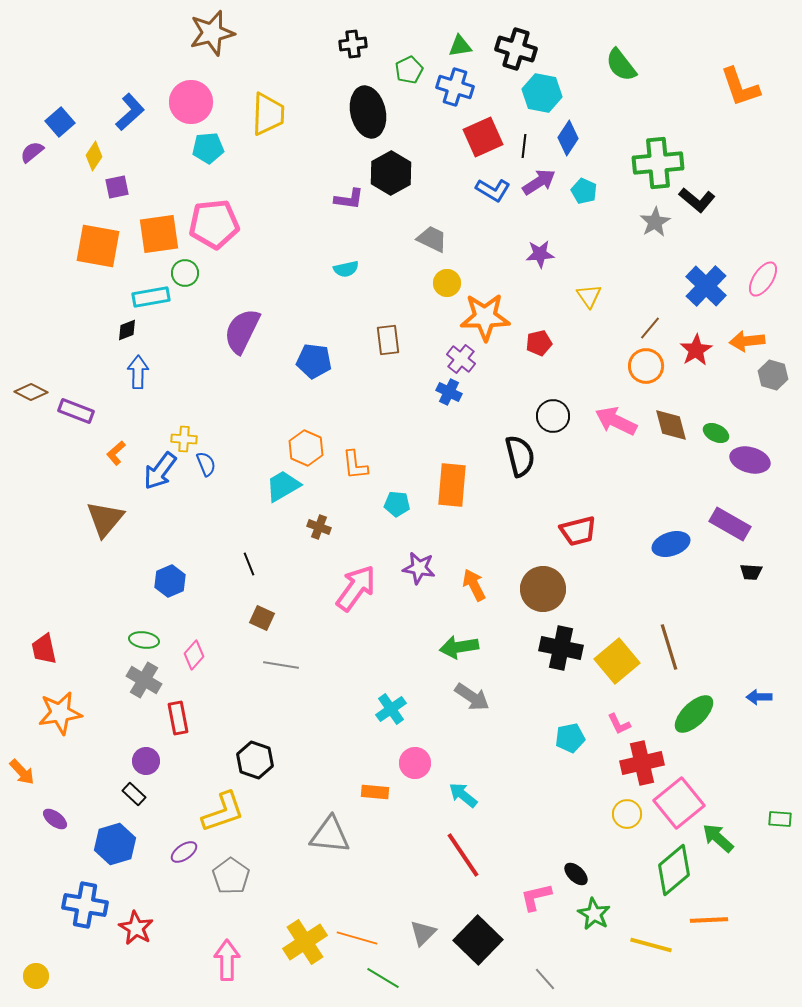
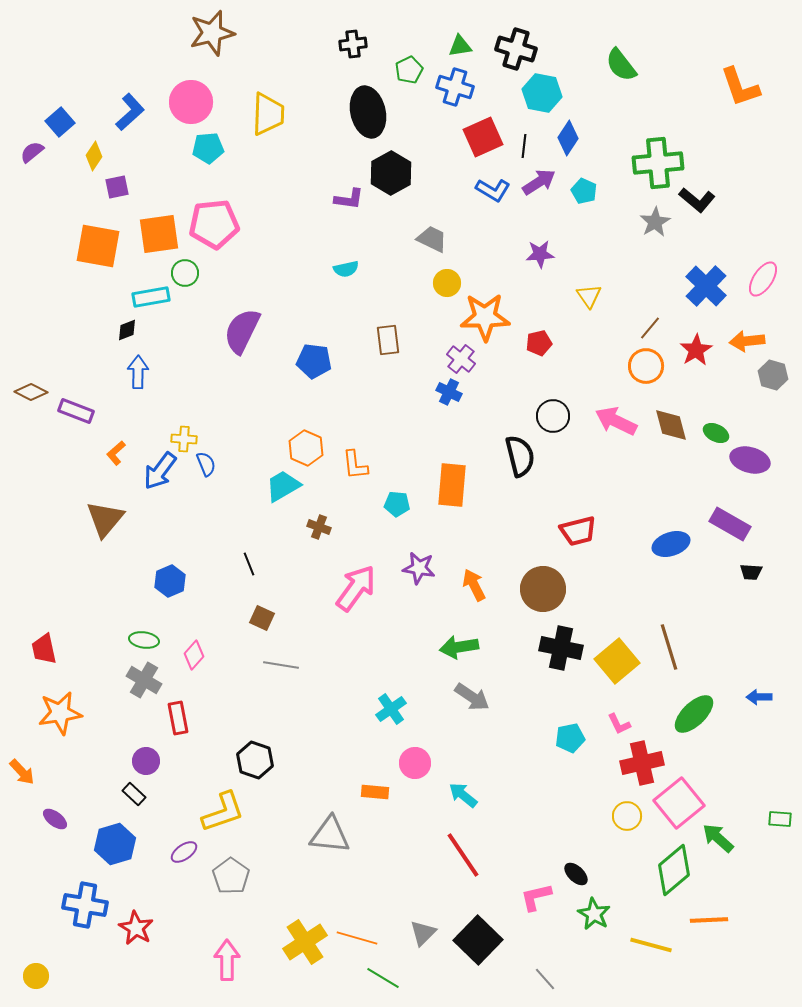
yellow circle at (627, 814): moved 2 px down
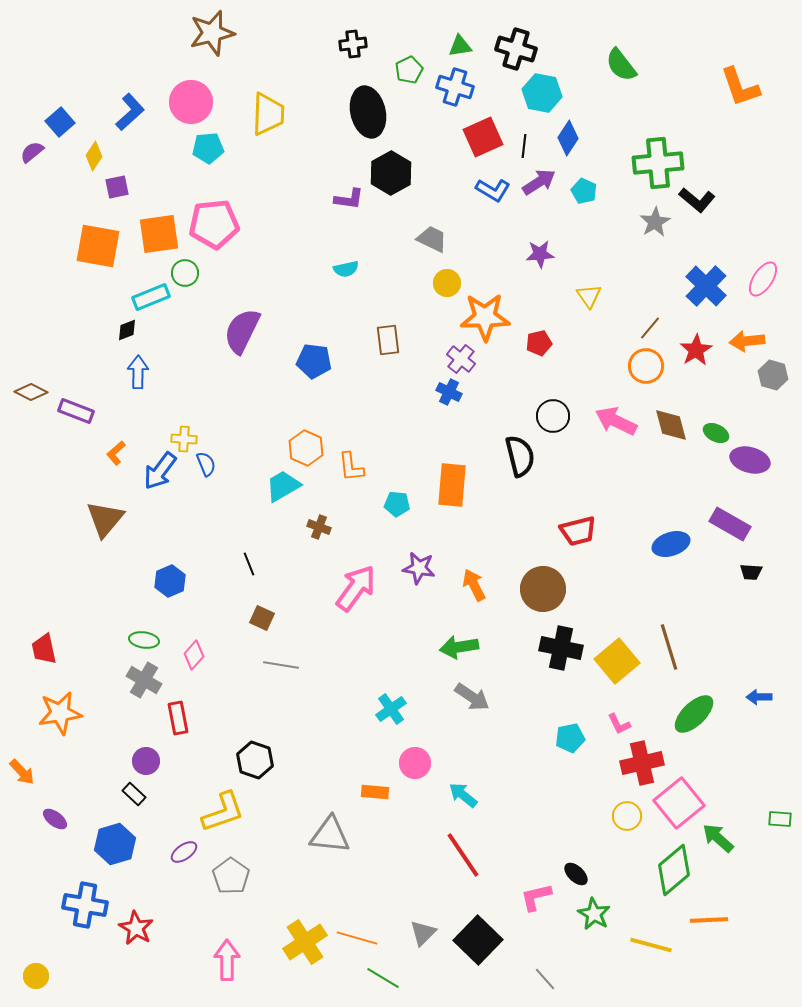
cyan rectangle at (151, 297): rotated 12 degrees counterclockwise
orange L-shape at (355, 465): moved 4 px left, 2 px down
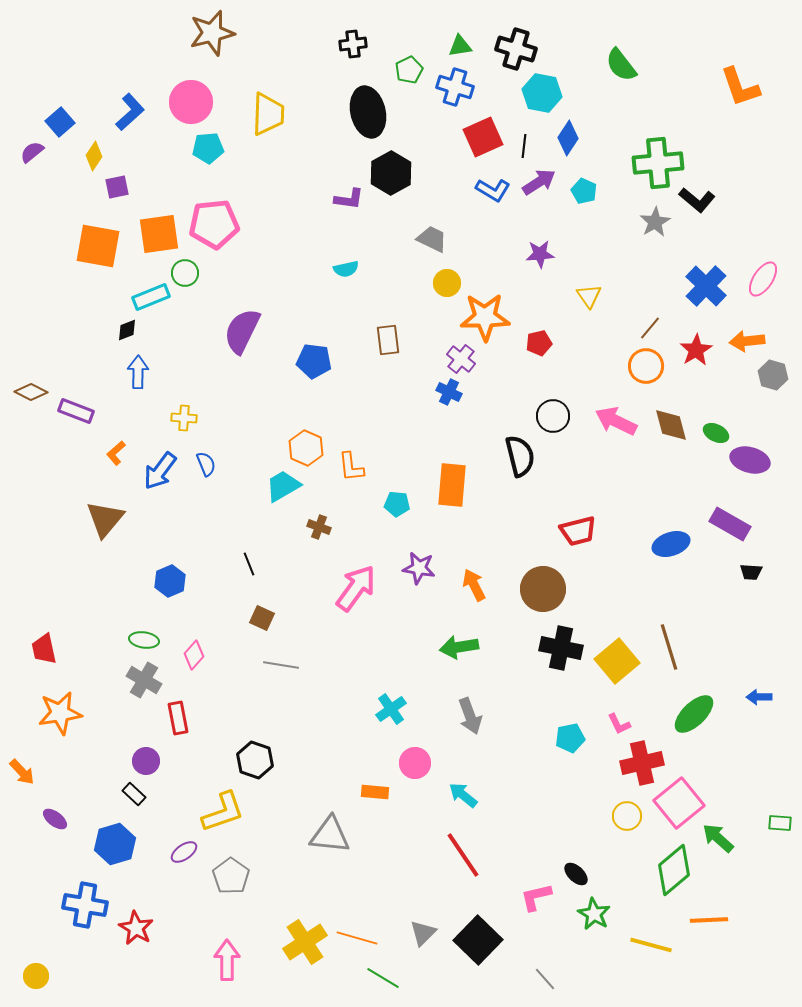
yellow cross at (184, 439): moved 21 px up
gray arrow at (472, 697): moved 2 px left, 19 px down; rotated 36 degrees clockwise
green rectangle at (780, 819): moved 4 px down
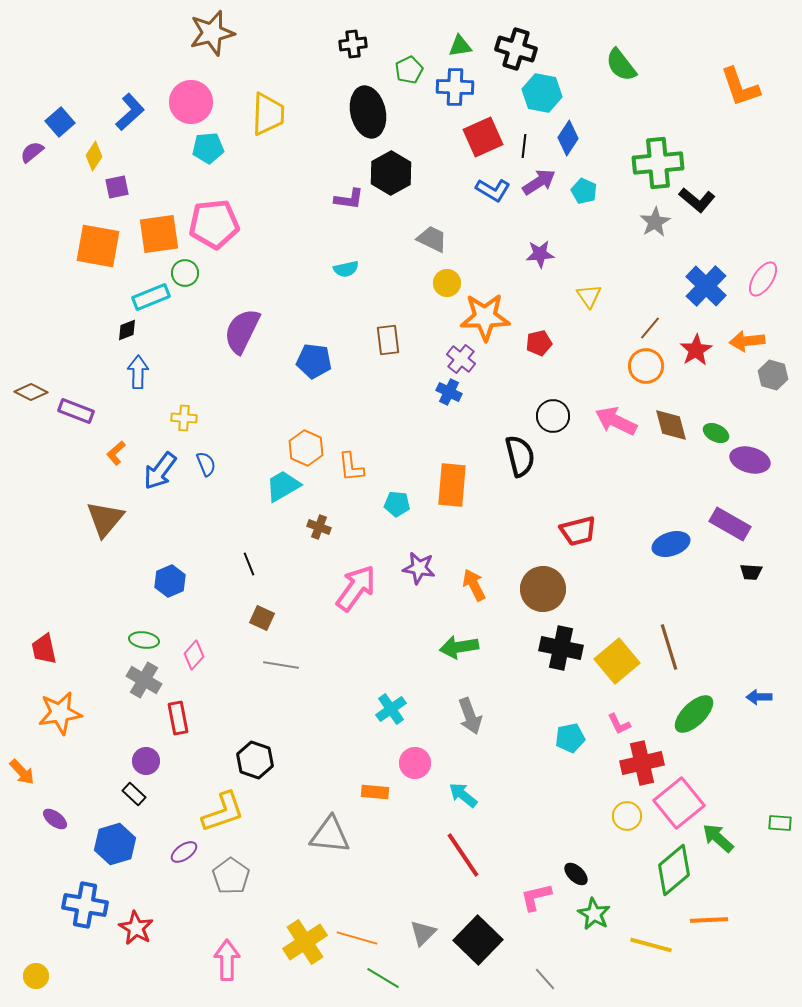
blue cross at (455, 87): rotated 15 degrees counterclockwise
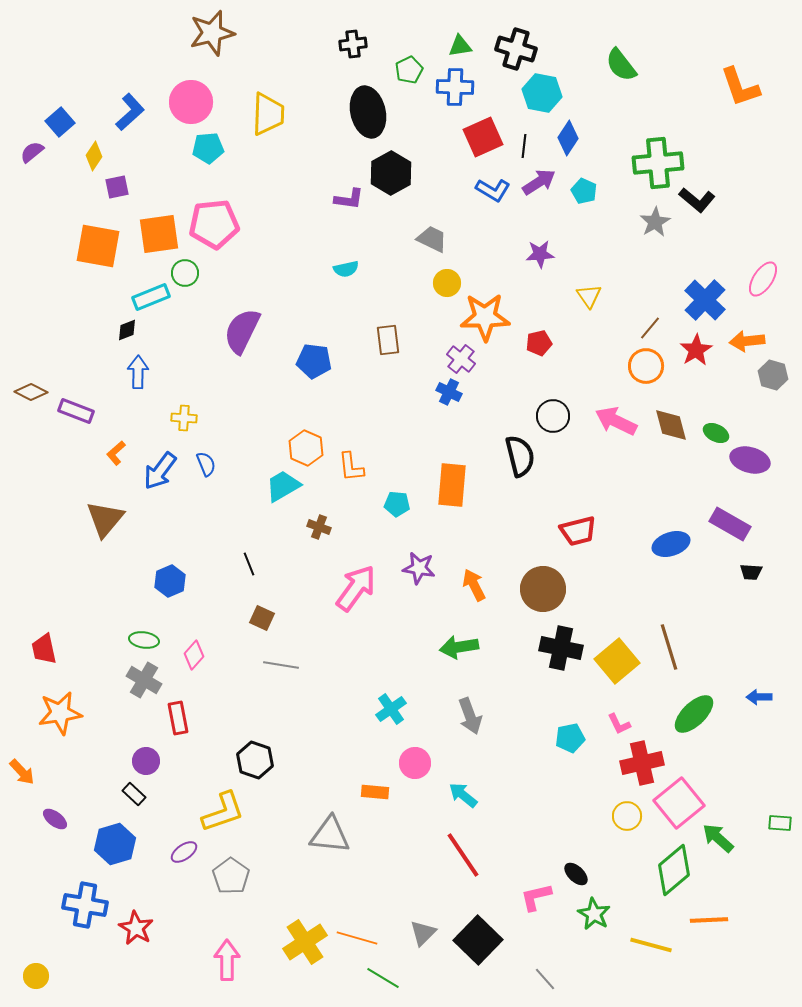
blue cross at (706, 286): moved 1 px left, 14 px down
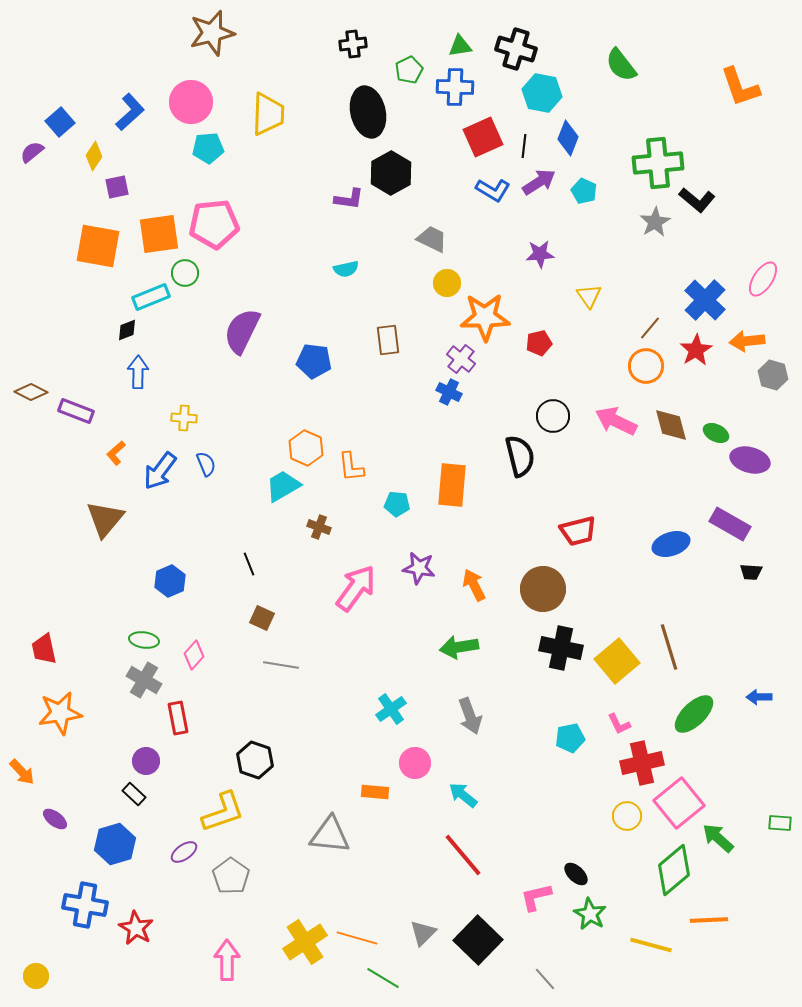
blue diamond at (568, 138): rotated 12 degrees counterclockwise
red line at (463, 855): rotated 6 degrees counterclockwise
green star at (594, 914): moved 4 px left
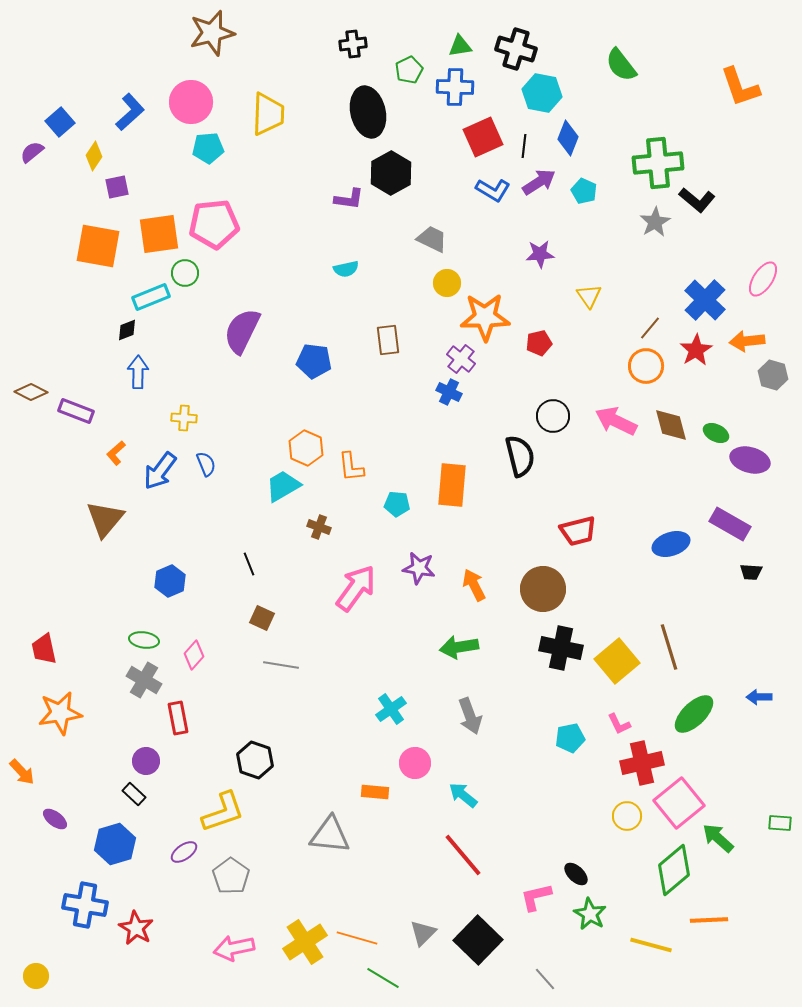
pink arrow at (227, 960): moved 7 px right, 12 px up; rotated 102 degrees counterclockwise
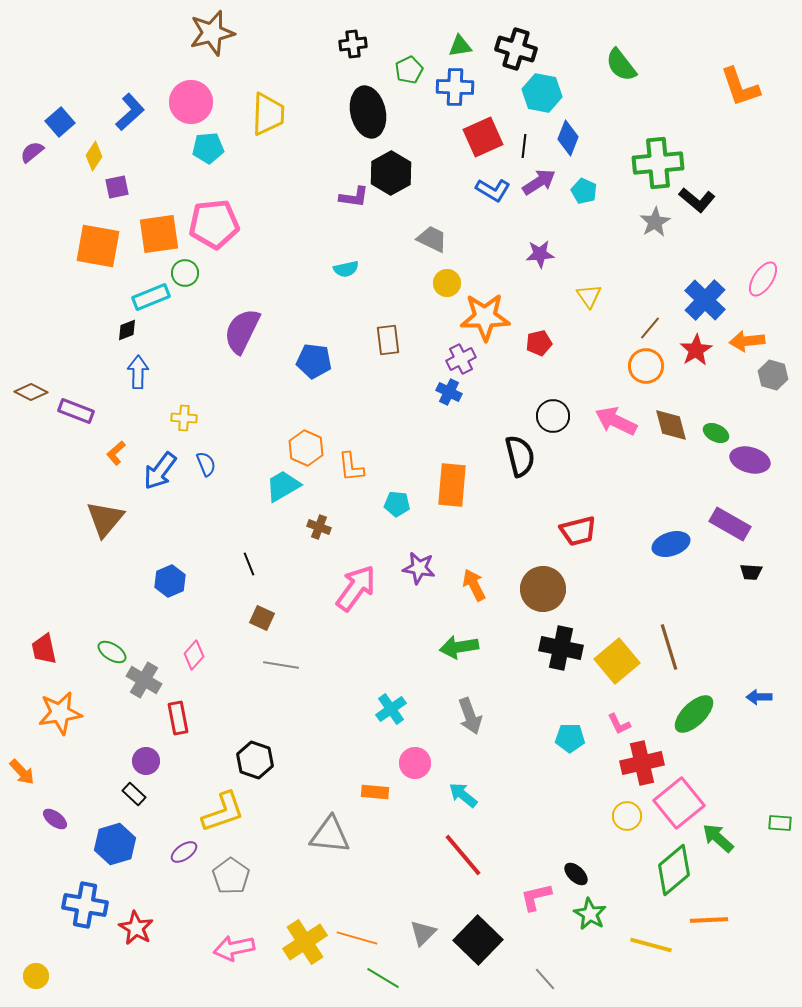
purple L-shape at (349, 199): moved 5 px right, 2 px up
purple cross at (461, 359): rotated 24 degrees clockwise
green ellipse at (144, 640): moved 32 px left, 12 px down; rotated 24 degrees clockwise
cyan pentagon at (570, 738): rotated 12 degrees clockwise
